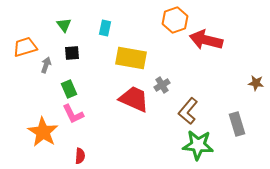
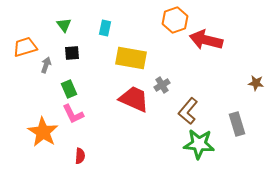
green star: moved 1 px right, 1 px up
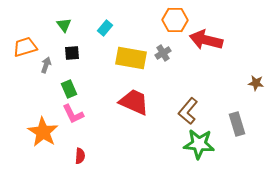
orange hexagon: rotated 20 degrees clockwise
cyan rectangle: rotated 28 degrees clockwise
gray cross: moved 1 px right, 32 px up
red trapezoid: moved 3 px down
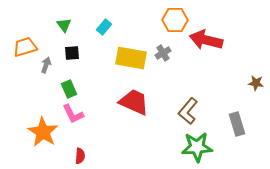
cyan rectangle: moved 1 px left, 1 px up
green star: moved 2 px left, 3 px down; rotated 8 degrees counterclockwise
